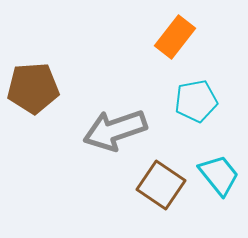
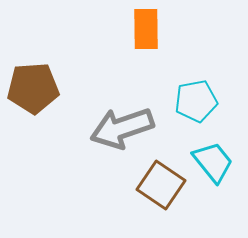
orange rectangle: moved 29 px left, 8 px up; rotated 39 degrees counterclockwise
gray arrow: moved 7 px right, 2 px up
cyan trapezoid: moved 6 px left, 13 px up
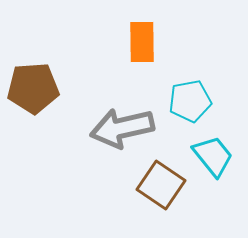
orange rectangle: moved 4 px left, 13 px down
cyan pentagon: moved 6 px left
gray arrow: rotated 6 degrees clockwise
cyan trapezoid: moved 6 px up
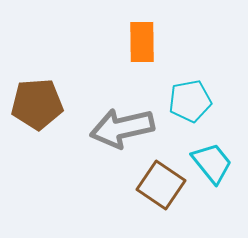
brown pentagon: moved 4 px right, 16 px down
cyan trapezoid: moved 1 px left, 7 px down
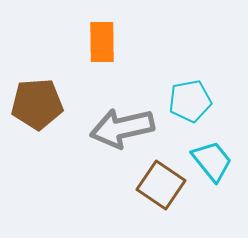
orange rectangle: moved 40 px left
cyan trapezoid: moved 2 px up
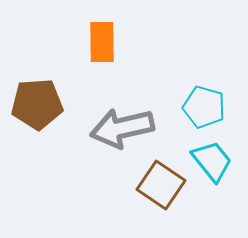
cyan pentagon: moved 14 px right, 6 px down; rotated 27 degrees clockwise
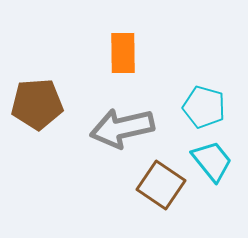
orange rectangle: moved 21 px right, 11 px down
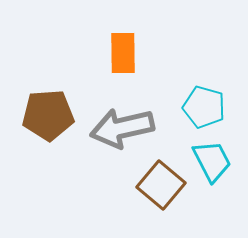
brown pentagon: moved 11 px right, 11 px down
cyan trapezoid: rotated 12 degrees clockwise
brown square: rotated 6 degrees clockwise
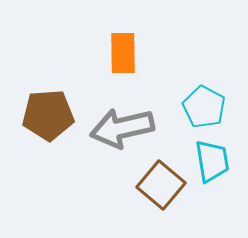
cyan pentagon: rotated 12 degrees clockwise
cyan trapezoid: rotated 18 degrees clockwise
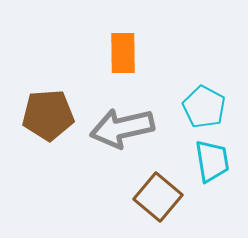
brown square: moved 3 px left, 12 px down
